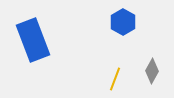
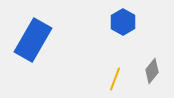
blue rectangle: rotated 51 degrees clockwise
gray diamond: rotated 10 degrees clockwise
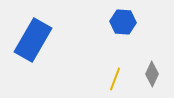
blue hexagon: rotated 25 degrees counterclockwise
gray diamond: moved 3 px down; rotated 15 degrees counterclockwise
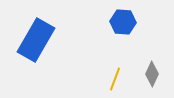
blue rectangle: moved 3 px right
